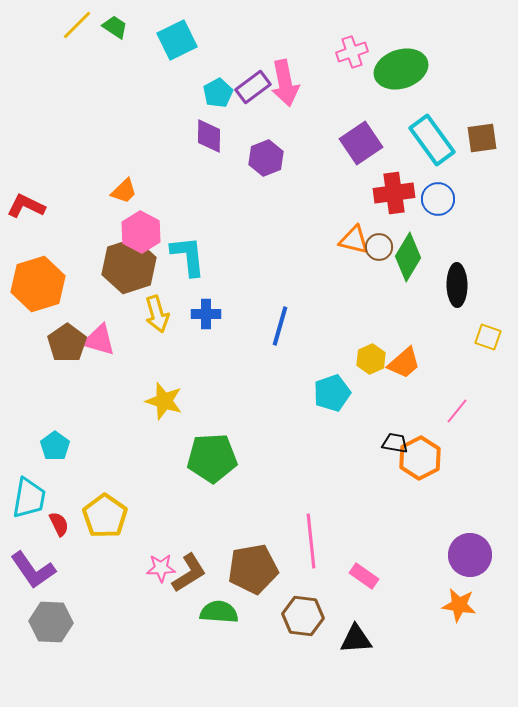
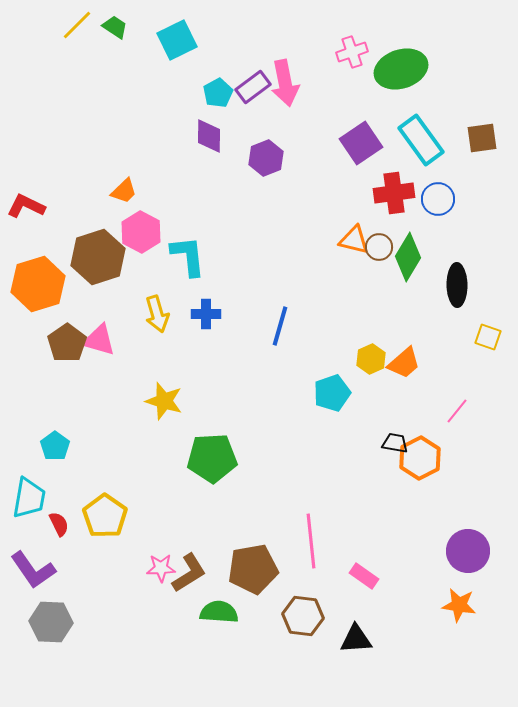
cyan rectangle at (432, 140): moved 11 px left
brown hexagon at (129, 266): moved 31 px left, 9 px up
purple circle at (470, 555): moved 2 px left, 4 px up
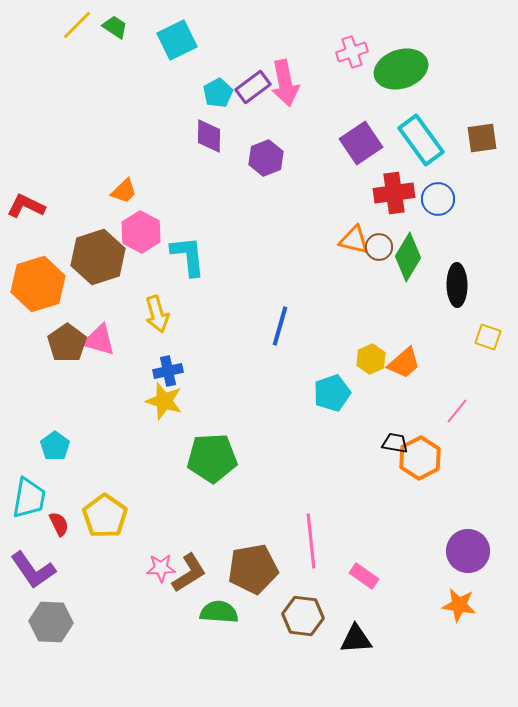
blue cross at (206, 314): moved 38 px left, 57 px down; rotated 12 degrees counterclockwise
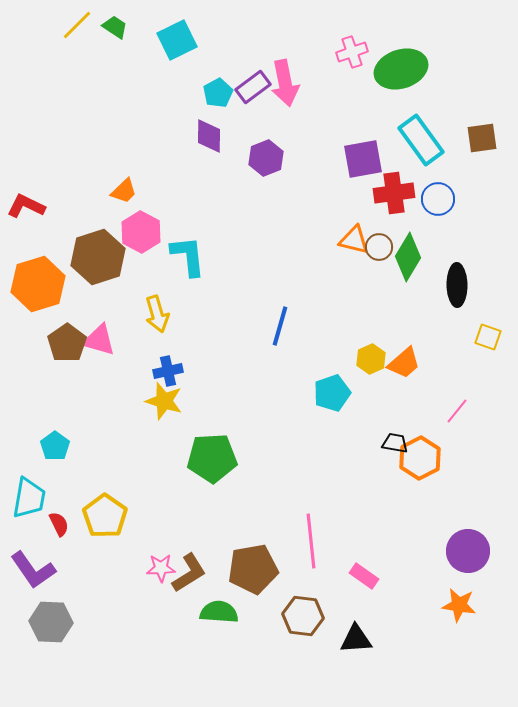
purple square at (361, 143): moved 2 px right, 16 px down; rotated 24 degrees clockwise
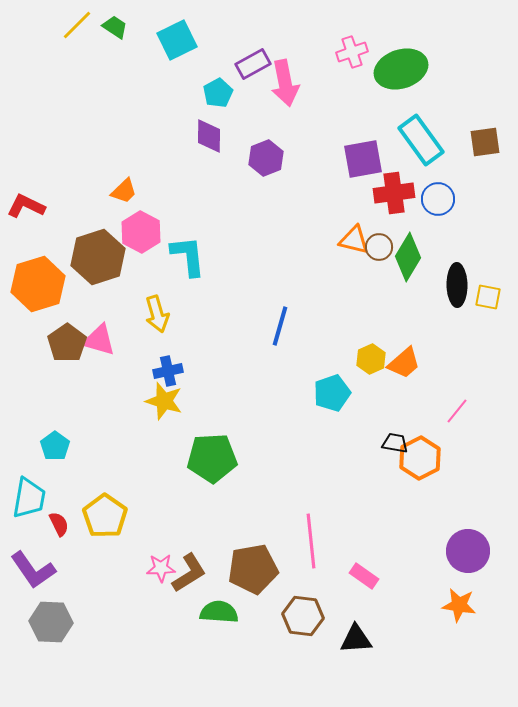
purple rectangle at (253, 87): moved 23 px up; rotated 8 degrees clockwise
brown square at (482, 138): moved 3 px right, 4 px down
yellow square at (488, 337): moved 40 px up; rotated 8 degrees counterclockwise
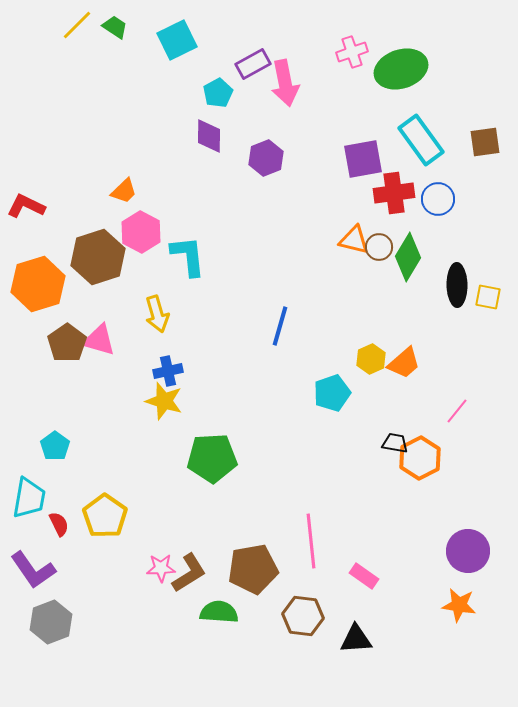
gray hexagon at (51, 622): rotated 24 degrees counterclockwise
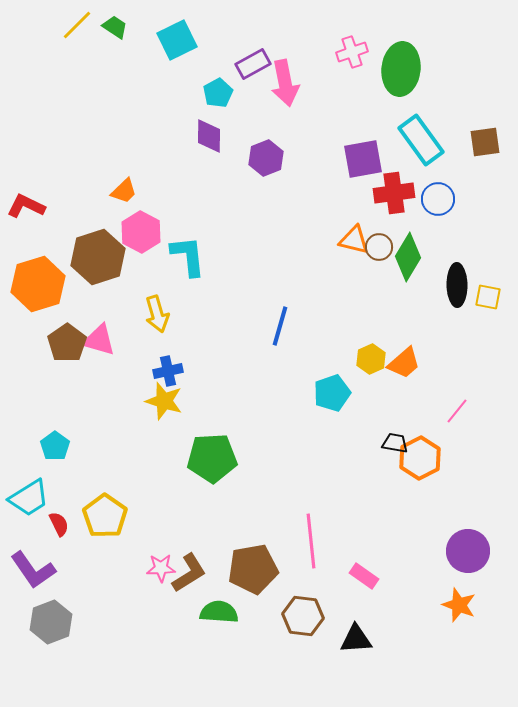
green ellipse at (401, 69): rotated 66 degrees counterclockwise
cyan trapezoid at (29, 498): rotated 48 degrees clockwise
orange star at (459, 605): rotated 12 degrees clockwise
